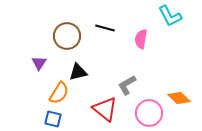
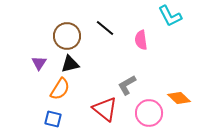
black line: rotated 24 degrees clockwise
pink semicircle: moved 1 px down; rotated 18 degrees counterclockwise
black triangle: moved 8 px left, 8 px up
orange semicircle: moved 1 px right, 4 px up
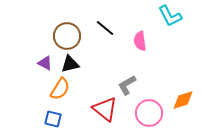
pink semicircle: moved 1 px left, 1 px down
purple triangle: moved 6 px right; rotated 35 degrees counterclockwise
orange diamond: moved 4 px right, 2 px down; rotated 60 degrees counterclockwise
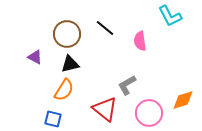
brown circle: moved 2 px up
purple triangle: moved 10 px left, 6 px up
orange semicircle: moved 4 px right, 1 px down
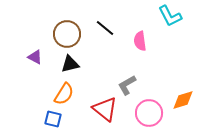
orange semicircle: moved 4 px down
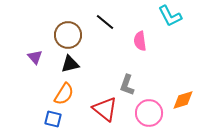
black line: moved 6 px up
brown circle: moved 1 px right, 1 px down
purple triangle: rotated 21 degrees clockwise
gray L-shape: rotated 40 degrees counterclockwise
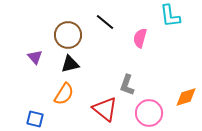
cyan L-shape: rotated 20 degrees clockwise
pink semicircle: moved 3 px up; rotated 24 degrees clockwise
orange diamond: moved 3 px right, 3 px up
blue square: moved 18 px left
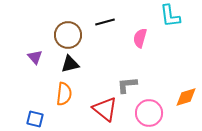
black line: rotated 54 degrees counterclockwise
gray L-shape: rotated 65 degrees clockwise
orange semicircle: rotated 25 degrees counterclockwise
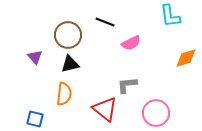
black line: rotated 36 degrees clockwise
pink semicircle: moved 9 px left, 5 px down; rotated 132 degrees counterclockwise
orange diamond: moved 39 px up
pink circle: moved 7 px right
